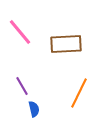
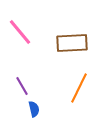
brown rectangle: moved 6 px right, 1 px up
orange line: moved 5 px up
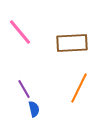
purple line: moved 2 px right, 3 px down
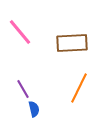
purple line: moved 1 px left
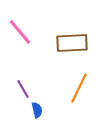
blue semicircle: moved 3 px right, 1 px down
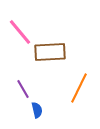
brown rectangle: moved 22 px left, 9 px down
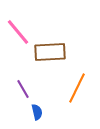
pink line: moved 2 px left
orange line: moved 2 px left
blue semicircle: moved 2 px down
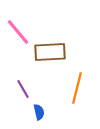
orange line: rotated 12 degrees counterclockwise
blue semicircle: moved 2 px right
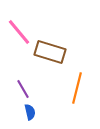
pink line: moved 1 px right
brown rectangle: rotated 20 degrees clockwise
blue semicircle: moved 9 px left
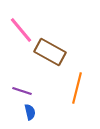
pink line: moved 2 px right, 2 px up
brown rectangle: rotated 12 degrees clockwise
purple line: moved 1 px left, 2 px down; rotated 42 degrees counterclockwise
